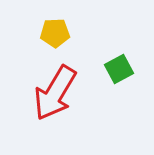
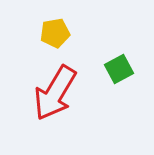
yellow pentagon: rotated 8 degrees counterclockwise
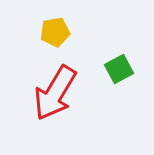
yellow pentagon: moved 1 px up
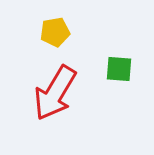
green square: rotated 32 degrees clockwise
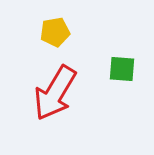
green square: moved 3 px right
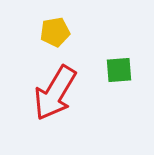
green square: moved 3 px left, 1 px down; rotated 8 degrees counterclockwise
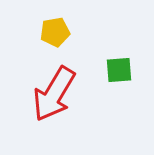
red arrow: moved 1 px left, 1 px down
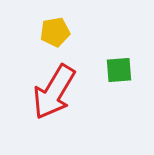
red arrow: moved 2 px up
